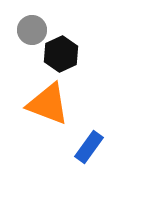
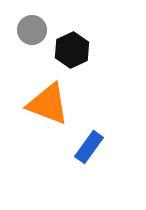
black hexagon: moved 11 px right, 4 px up
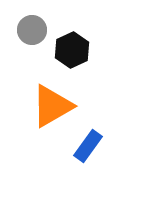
orange triangle: moved 4 px right, 2 px down; rotated 51 degrees counterclockwise
blue rectangle: moved 1 px left, 1 px up
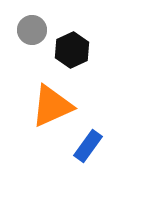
orange triangle: rotated 6 degrees clockwise
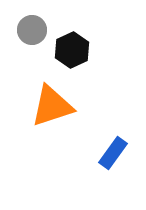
orange triangle: rotated 6 degrees clockwise
blue rectangle: moved 25 px right, 7 px down
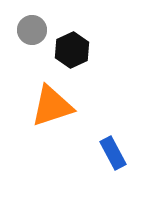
blue rectangle: rotated 64 degrees counterclockwise
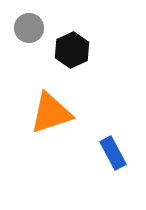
gray circle: moved 3 px left, 2 px up
orange triangle: moved 1 px left, 7 px down
